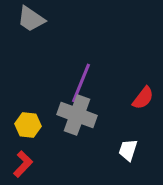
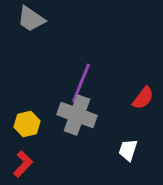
yellow hexagon: moved 1 px left, 1 px up; rotated 20 degrees counterclockwise
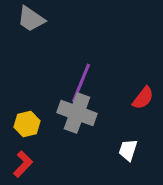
gray cross: moved 2 px up
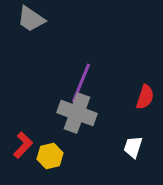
red semicircle: moved 2 px right, 1 px up; rotated 20 degrees counterclockwise
yellow hexagon: moved 23 px right, 32 px down
white trapezoid: moved 5 px right, 3 px up
red L-shape: moved 19 px up
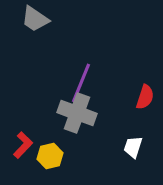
gray trapezoid: moved 4 px right
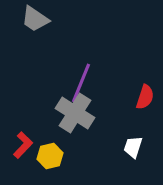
gray cross: moved 2 px left; rotated 12 degrees clockwise
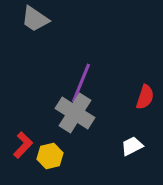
white trapezoid: moved 1 px left, 1 px up; rotated 45 degrees clockwise
